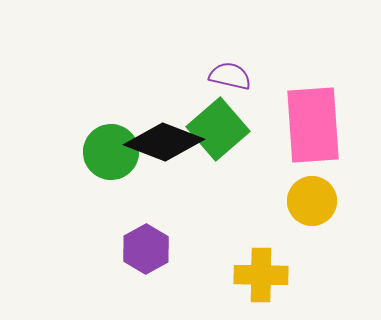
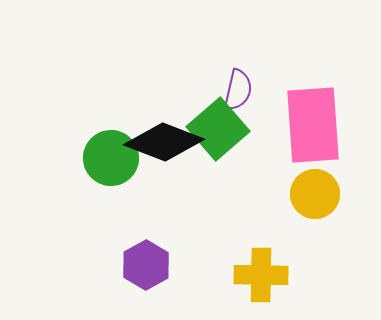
purple semicircle: moved 8 px right, 14 px down; rotated 90 degrees clockwise
green circle: moved 6 px down
yellow circle: moved 3 px right, 7 px up
purple hexagon: moved 16 px down
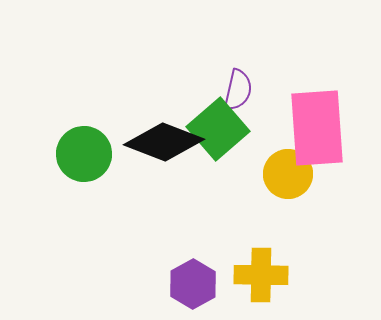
pink rectangle: moved 4 px right, 3 px down
green circle: moved 27 px left, 4 px up
yellow circle: moved 27 px left, 20 px up
purple hexagon: moved 47 px right, 19 px down
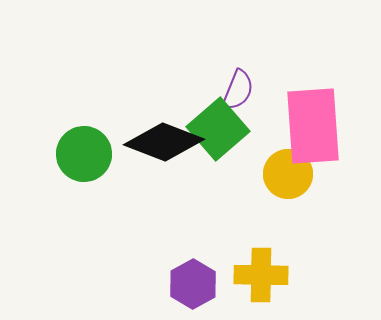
purple semicircle: rotated 9 degrees clockwise
pink rectangle: moved 4 px left, 2 px up
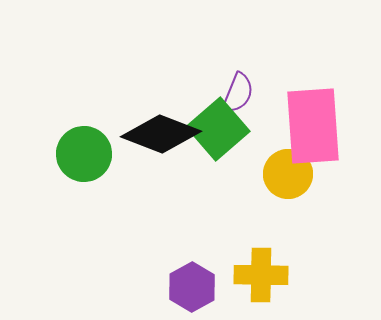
purple semicircle: moved 3 px down
black diamond: moved 3 px left, 8 px up
purple hexagon: moved 1 px left, 3 px down
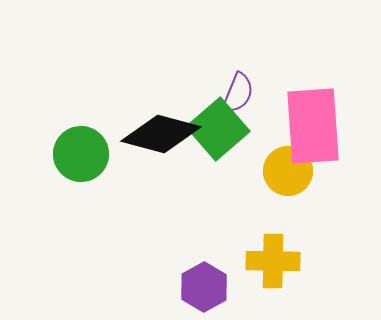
black diamond: rotated 6 degrees counterclockwise
green circle: moved 3 px left
yellow circle: moved 3 px up
yellow cross: moved 12 px right, 14 px up
purple hexagon: moved 12 px right
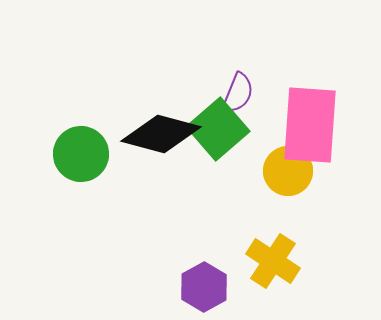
pink rectangle: moved 3 px left, 1 px up; rotated 8 degrees clockwise
yellow cross: rotated 32 degrees clockwise
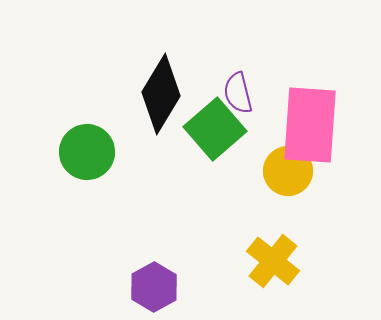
purple semicircle: rotated 144 degrees clockwise
green square: moved 3 px left
black diamond: moved 40 px up; rotated 74 degrees counterclockwise
green circle: moved 6 px right, 2 px up
yellow cross: rotated 6 degrees clockwise
purple hexagon: moved 50 px left
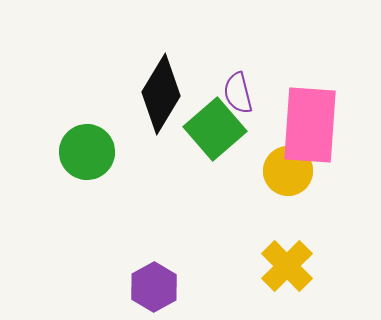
yellow cross: moved 14 px right, 5 px down; rotated 6 degrees clockwise
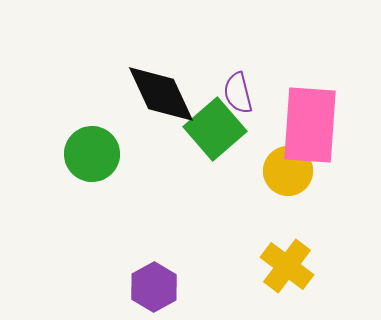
black diamond: rotated 56 degrees counterclockwise
green circle: moved 5 px right, 2 px down
yellow cross: rotated 8 degrees counterclockwise
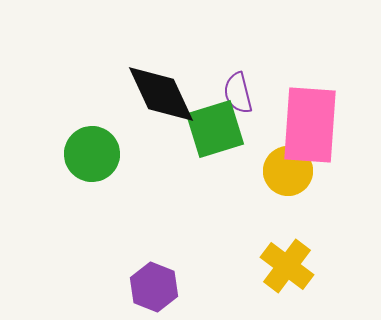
green square: rotated 24 degrees clockwise
purple hexagon: rotated 9 degrees counterclockwise
